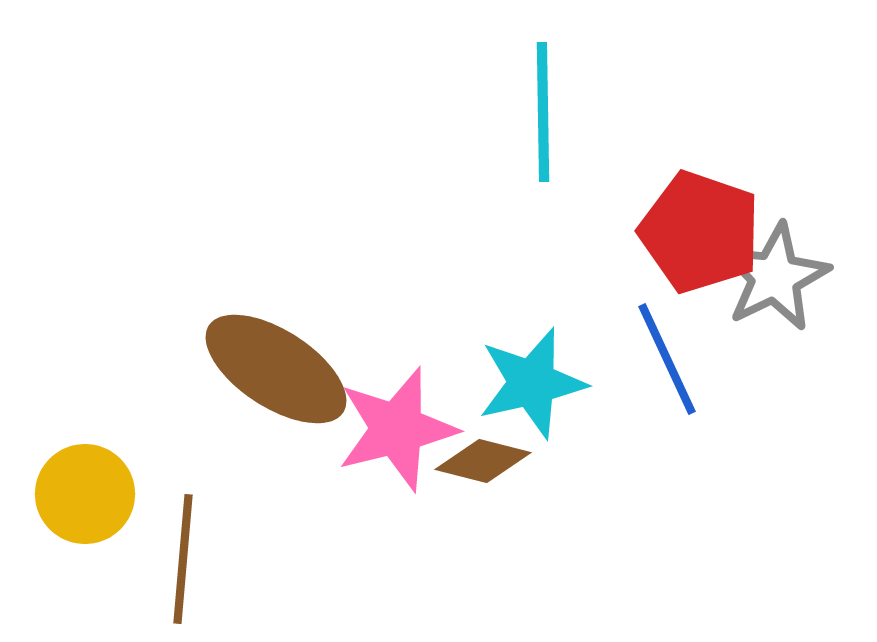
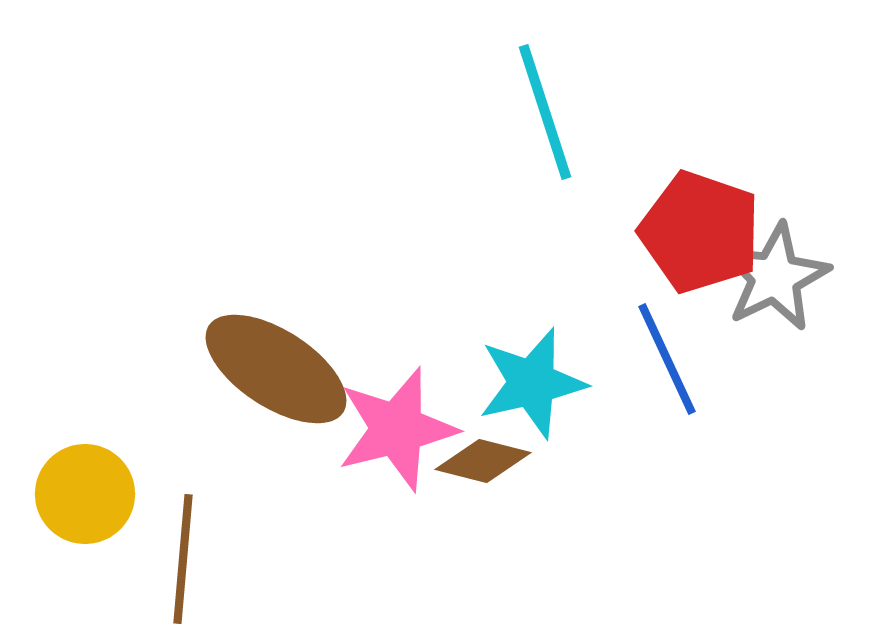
cyan line: moved 2 px right; rotated 17 degrees counterclockwise
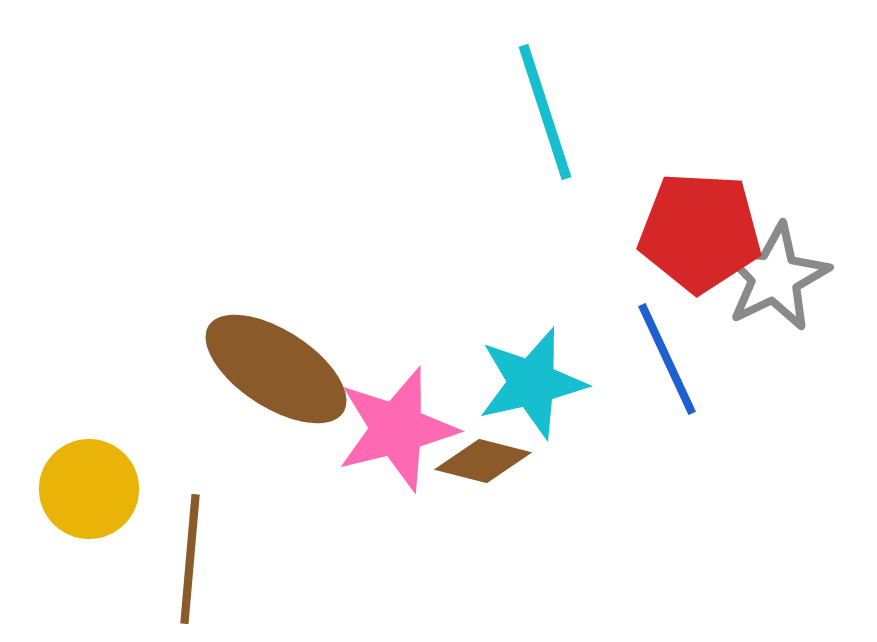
red pentagon: rotated 16 degrees counterclockwise
yellow circle: moved 4 px right, 5 px up
brown line: moved 7 px right
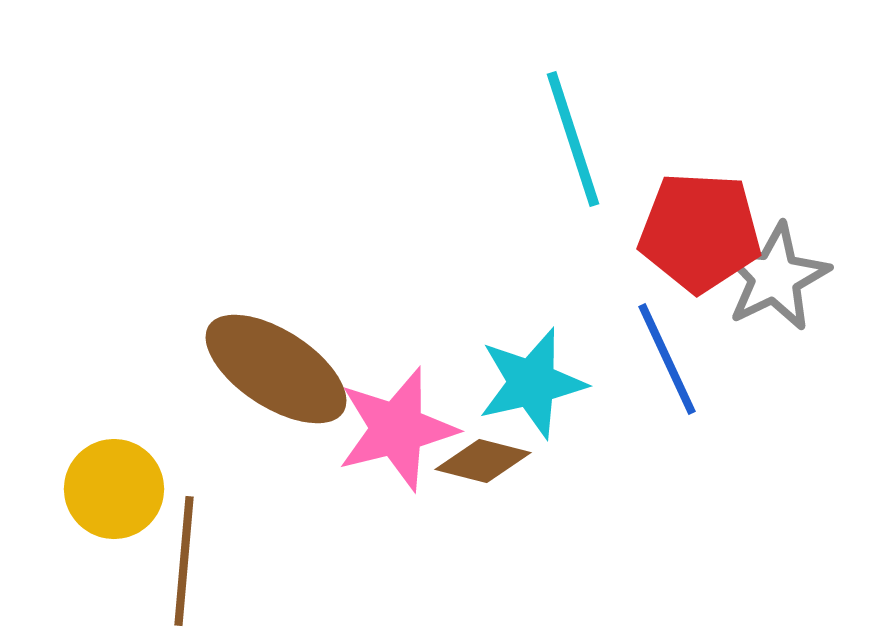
cyan line: moved 28 px right, 27 px down
yellow circle: moved 25 px right
brown line: moved 6 px left, 2 px down
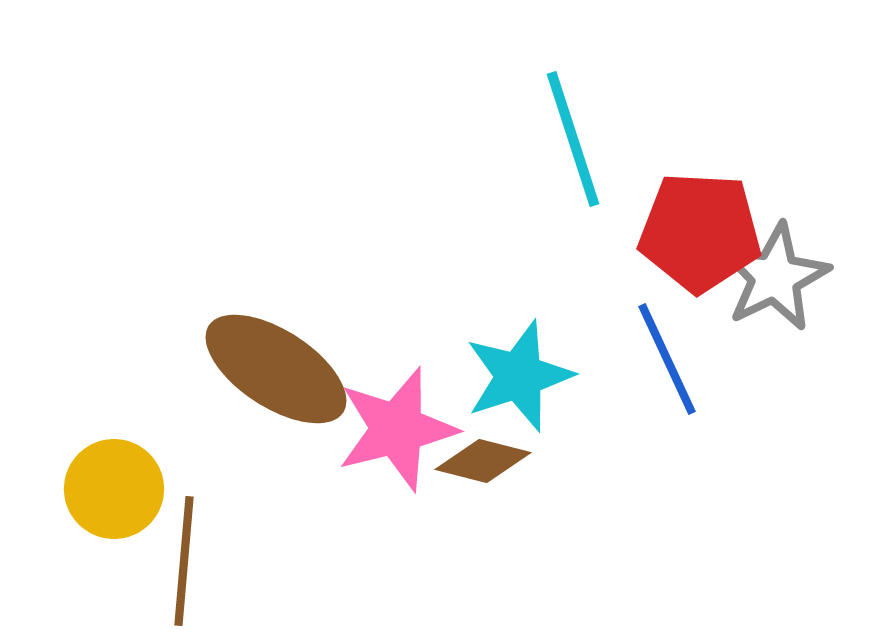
cyan star: moved 13 px left, 7 px up; rotated 5 degrees counterclockwise
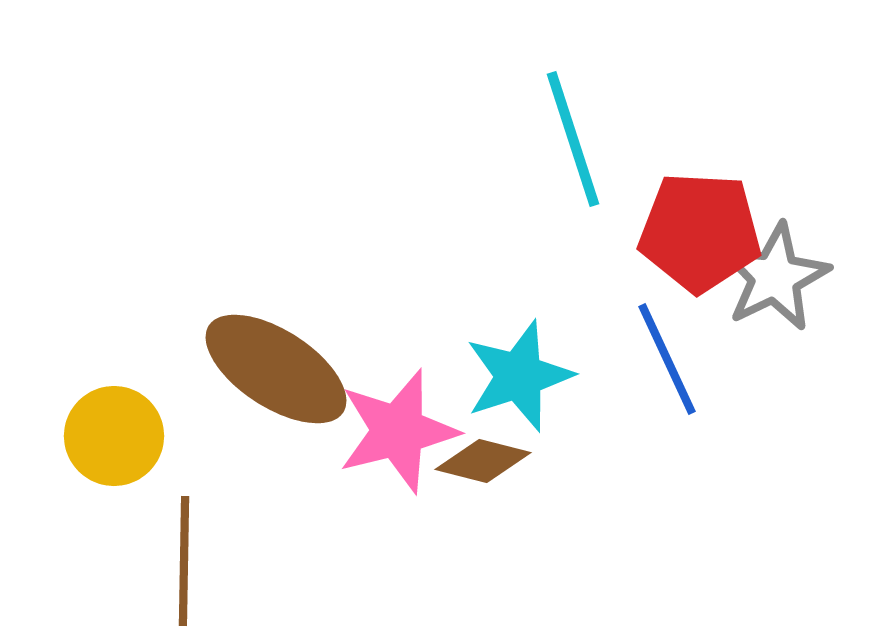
pink star: moved 1 px right, 2 px down
yellow circle: moved 53 px up
brown line: rotated 4 degrees counterclockwise
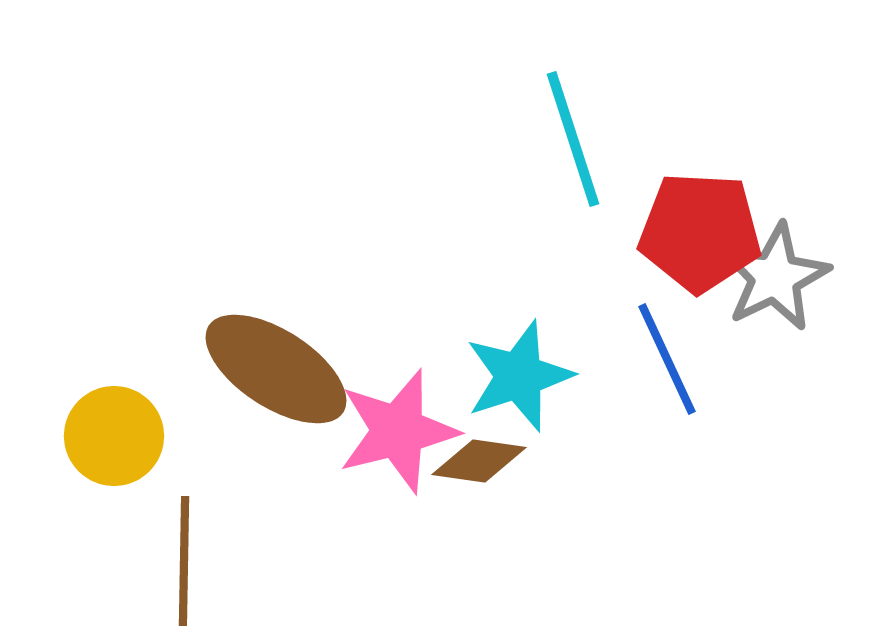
brown diamond: moved 4 px left; rotated 6 degrees counterclockwise
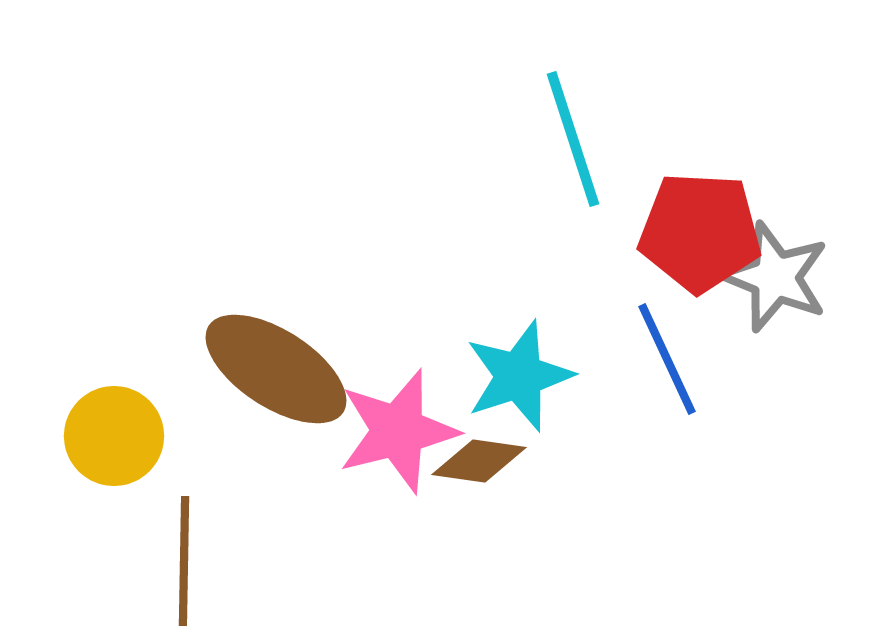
gray star: rotated 24 degrees counterclockwise
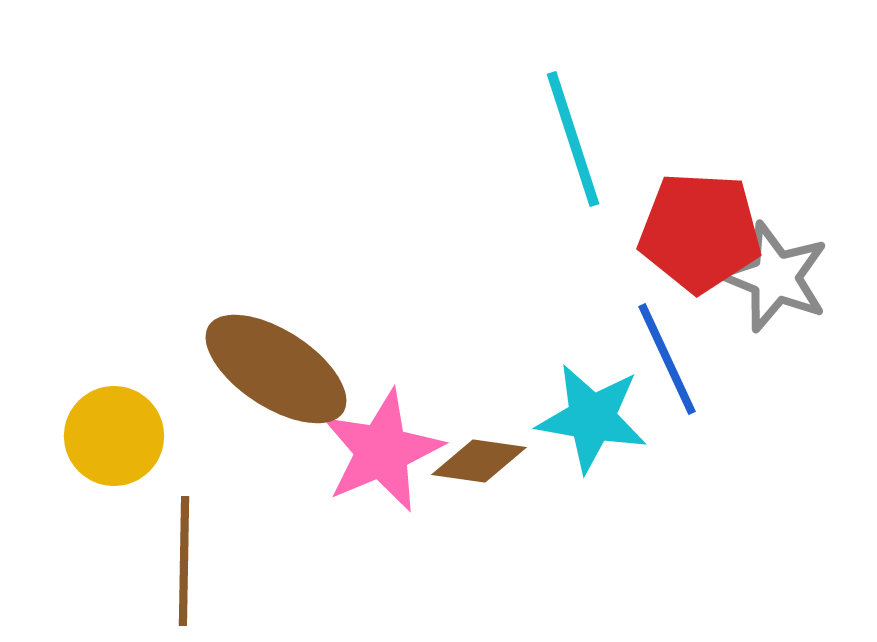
cyan star: moved 73 px right, 42 px down; rotated 28 degrees clockwise
pink star: moved 16 px left, 20 px down; rotated 9 degrees counterclockwise
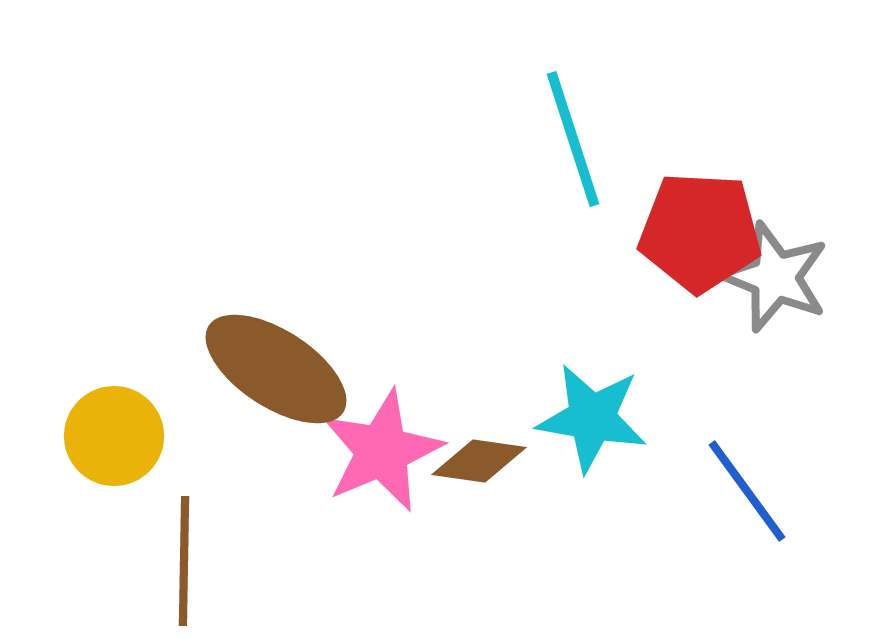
blue line: moved 80 px right, 132 px down; rotated 11 degrees counterclockwise
